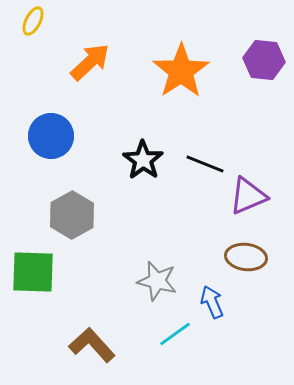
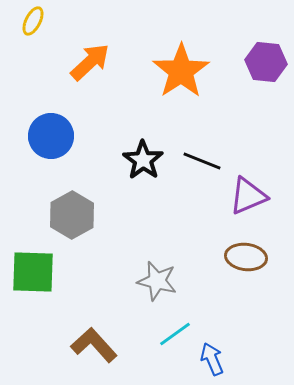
purple hexagon: moved 2 px right, 2 px down
black line: moved 3 px left, 3 px up
blue arrow: moved 57 px down
brown L-shape: moved 2 px right
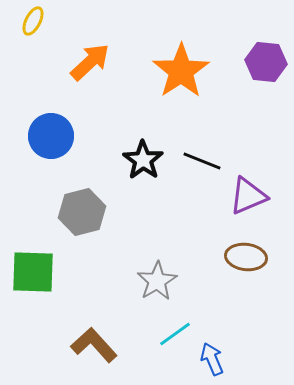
gray hexagon: moved 10 px right, 3 px up; rotated 15 degrees clockwise
gray star: rotated 27 degrees clockwise
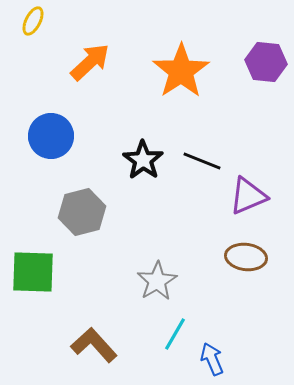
cyan line: rotated 24 degrees counterclockwise
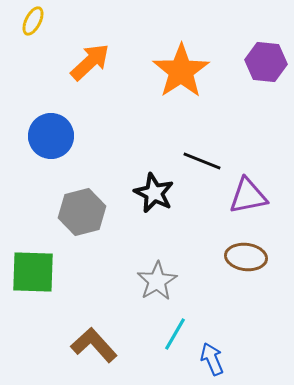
black star: moved 11 px right, 33 px down; rotated 9 degrees counterclockwise
purple triangle: rotated 12 degrees clockwise
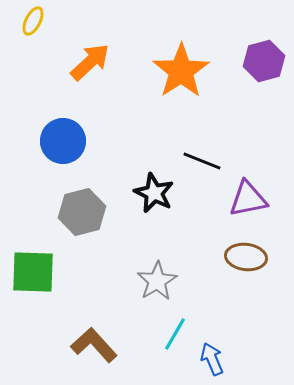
purple hexagon: moved 2 px left, 1 px up; rotated 21 degrees counterclockwise
blue circle: moved 12 px right, 5 px down
purple triangle: moved 3 px down
